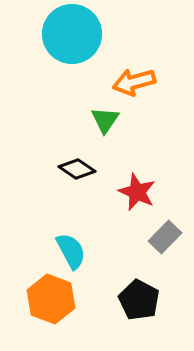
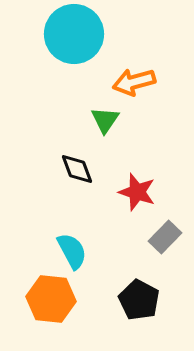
cyan circle: moved 2 px right
black diamond: rotated 36 degrees clockwise
red star: rotated 6 degrees counterclockwise
cyan semicircle: moved 1 px right
orange hexagon: rotated 15 degrees counterclockwise
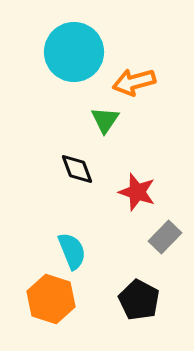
cyan circle: moved 18 px down
cyan semicircle: rotated 6 degrees clockwise
orange hexagon: rotated 12 degrees clockwise
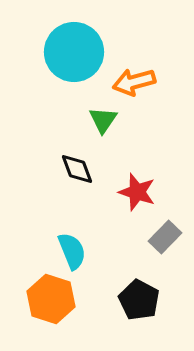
green triangle: moved 2 px left
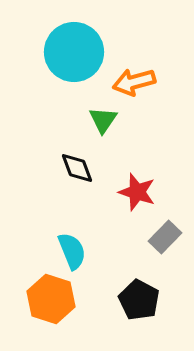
black diamond: moved 1 px up
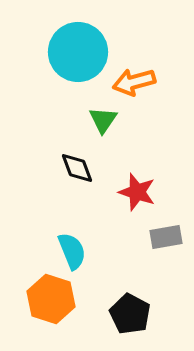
cyan circle: moved 4 px right
gray rectangle: moved 1 px right; rotated 36 degrees clockwise
black pentagon: moved 9 px left, 14 px down
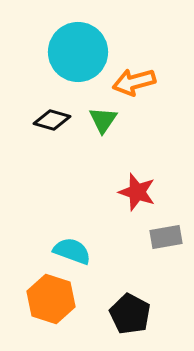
black diamond: moved 25 px left, 48 px up; rotated 54 degrees counterclockwise
cyan semicircle: rotated 48 degrees counterclockwise
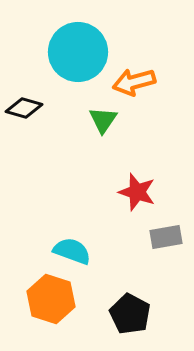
black diamond: moved 28 px left, 12 px up
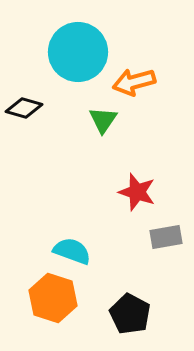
orange hexagon: moved 2 px right, 1 px up
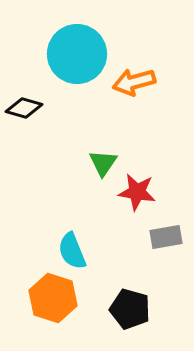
cyan circle: moved 1 px left, 2 px down
green triangle: moved 43 px down
red star: rotated 9 degrees counterclockwise
cyan semicircle: rotated 132 degrees counterclockwise
black pentagon: moved 5 px up; rotated 12 degrees counterclockwise
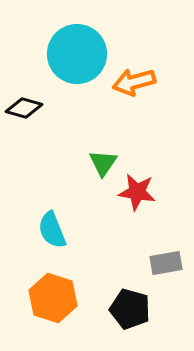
gray rectangle: moved 26 px down
cyan semicircle: moved 20 px left, 21 px up
